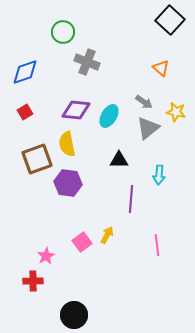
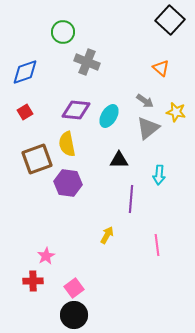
gray arrow: moved 1 px right, 1 px up
pink square: moved 8 px left, 46 px down
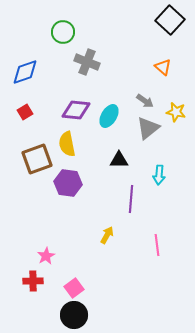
orange triangle: moved 2 px right, 1 px up
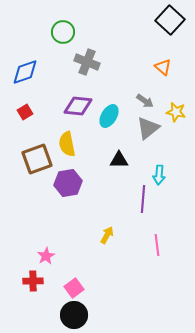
purple diamond: moved 2 px right, 4 px up
purple hexagon: rotated 16 degrees counterclockwise
purple line: moved 12 px right
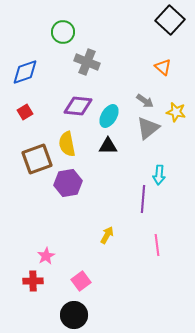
black triangle: moved 11 px left, 14 px up
pink square: moved 7 px right, 7 px up
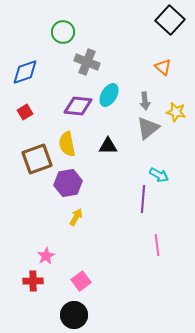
gray arrow: rotated 48 degrees clockwise
cyan ellipse: moved 21 px up
cyan arrow: rotated 66 degrees counterclockwise
yellow arrow: moved 31 px left, 18 px up
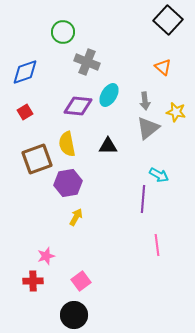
black square: moved 2 px left
pink star: rotated 12 degrees clockwise
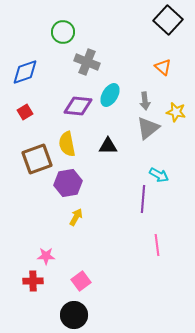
cyan ellipse: moved 1 px right
pink star: rotated 18 degrees clockwise
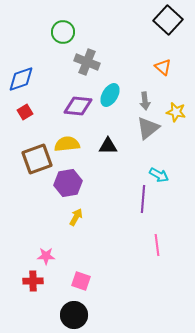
blue diamond: moved 4 px left, 7 px down
yellow semicircle: rotated 95 degrees clockwise
pink square: rotated 36 degrees counterclockwise
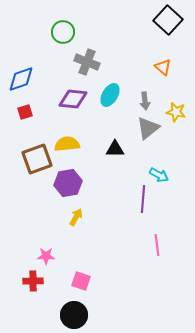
purple diamond: moved 5 px left, 7 px up
red square: rotated 14 degrees clockwise
black triangle: moved 7 px right, 3 px down
